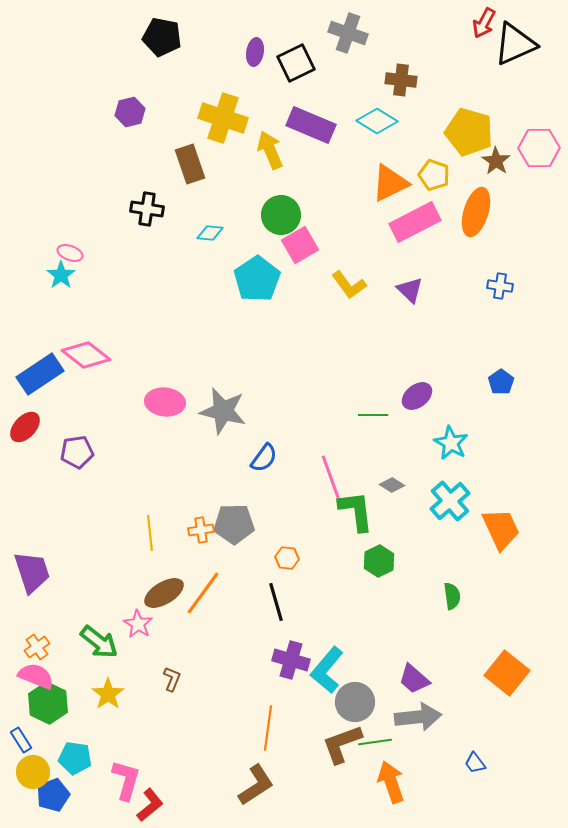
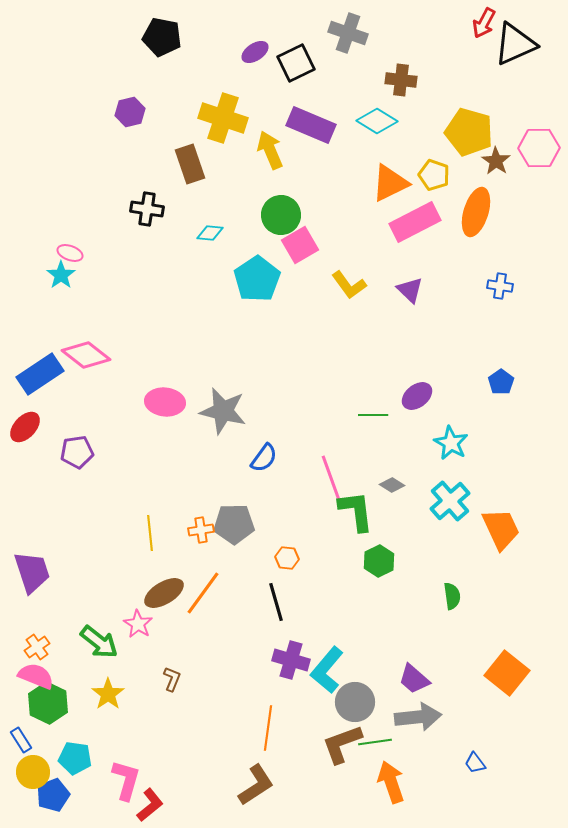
purple ellipse at (255, 52): rotated 48 degrees clockwise
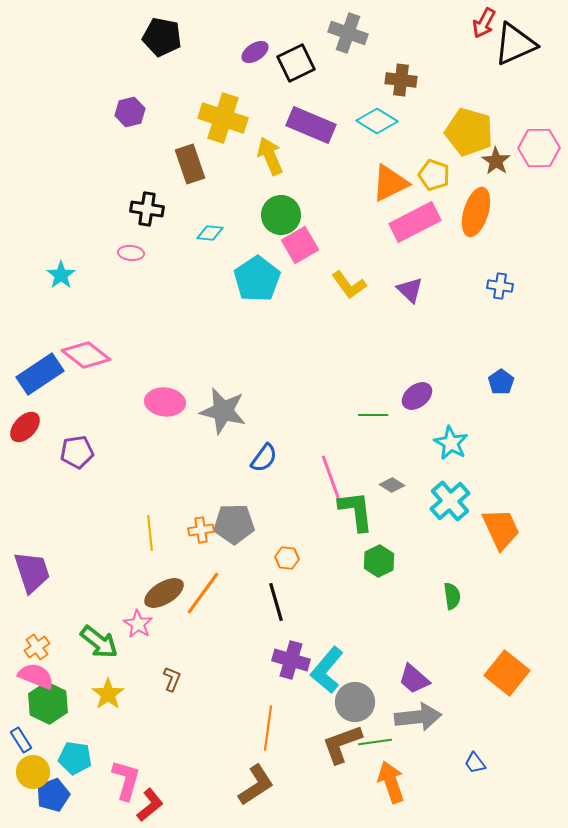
yellow arrow at (270, 150): moved 6 px down
pink ellipse at (70, 253): moved 61 px right; rotated 15 degrees counterclockwise
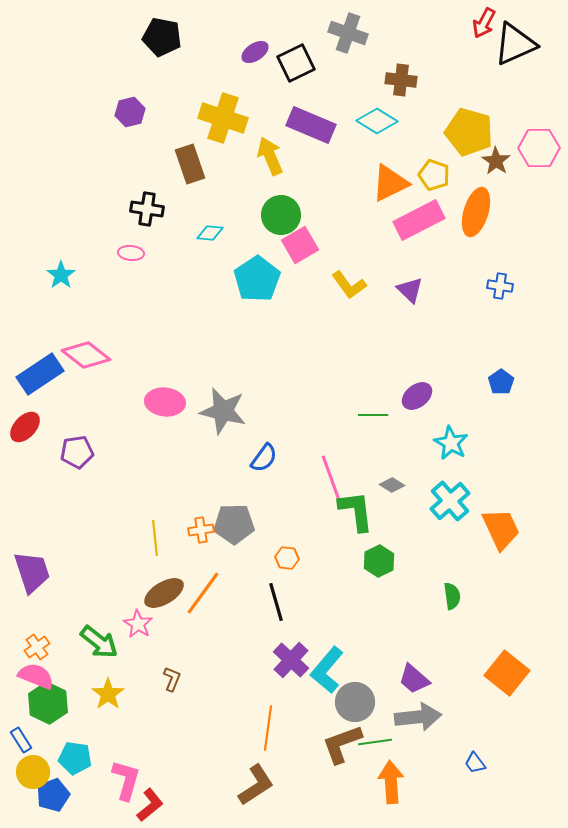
pink rectangle at (415, 222): moved 4 px right, 2 px up
yellow line at (150, 533): moved 5 px right, 5 px down
purple cross at (291, 660): rotated 27 degrees clockwise
orange arrow at (391, 782): rotated 15 degrees clockwise
